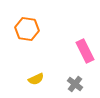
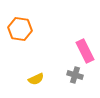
orange hexagon: moved 7 px left
gray cross: moved 9 px up; rotated 21 degrees counterclockwise
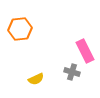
orange hexagon: rotated 15 degrees counterclockwise
gray cross: moved 3 px left, 3 px up
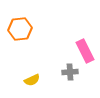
gray cross: moved 2 px left; rotated 21 degrees counterclockwise
yellow semicircle: moved 4 px left, 1 px down
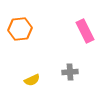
pink rectangle: moved 20 px up
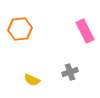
gray cross: rotated 14 degrees counterclockwise
yellow semicircle: rotated 49 degrees clockwise
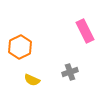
orange hexagon: moved 18 px down; rotated 20 degrees counterclockwise
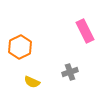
yellow semicircle: moved 2 px down
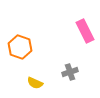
orange hexagon: rotated 15 degrees counterclockwise
yellow semicircle: moved 3 px right, 1 px down
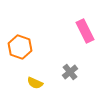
gray cross: rotated 21 degrees counterclockwise
